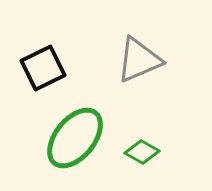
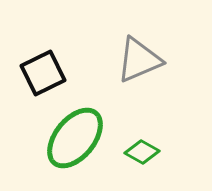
black square: moved 5 px down
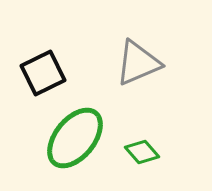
gray triangle: moved 1 px left, 3 px down
green diamond: rotated 20 degrees clockwise
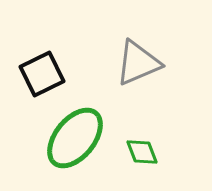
black square: moved 1 px left, 1 px down
green diamond: rotated 20 degrees clockwise
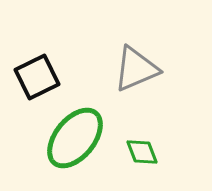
gray triangle: moved 2 px left, 6 px down
black square: moved 5 px left, 3 px down
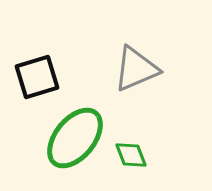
black square: rotated 9 degrees clockwise
green diamond: moved 11 px left, 3 px down
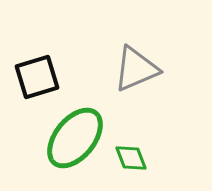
green diamond: moved 3 px down
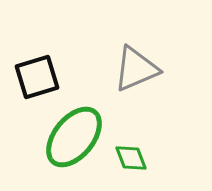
green ellipse: moved 1 px left, 1 px up
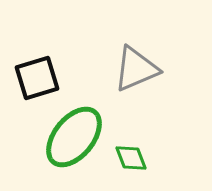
black square: moved 1 px down
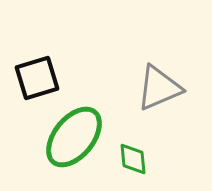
gray triangle: moved 23 px right, 19 px down
green diamond: moved 2 px right, 1 px down; rotated 16 degrees clockwise
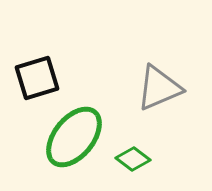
green diamond: rotated 48 degrees counterclockwise
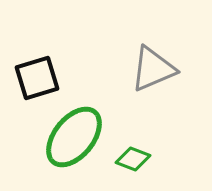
gray triangle: moved 6 px left, 19 px up
green diamond: rotated 16 degrees counterclockwise
